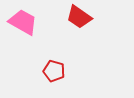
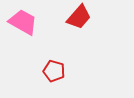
red trapezoid: rotated 84 degrees counterclockwise
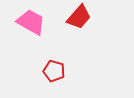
pink trapezoid: moved 8 px right
